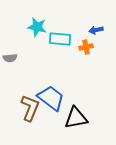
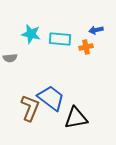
cyan star: moved 6 px left, 7 px down
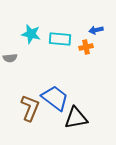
blue trapezoid: moved 4 px right
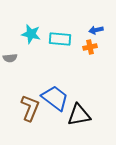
orange cross: moved 4 px right
black triangle: moved 3 px right, 3 px up
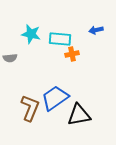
orange cross: moved 18 px left, 7 px down
blue trapezoid: rotated 72 degrees counterclockwise
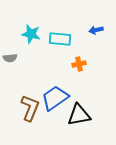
orange cross: moved 7 px right, 10 px down
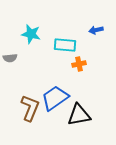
cyan rectangle: moved 5 px right, 6 px down
